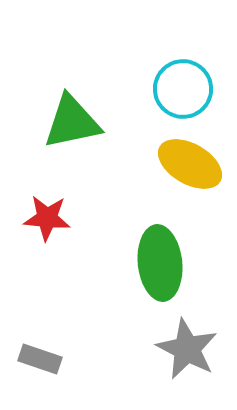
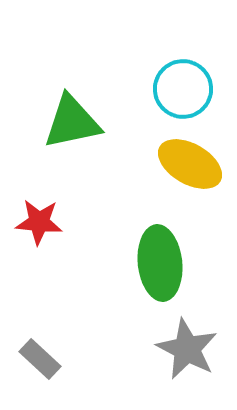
red star: moved 8 px left, 4 px down
gray rectangle: rotated 24 degrees clockwise
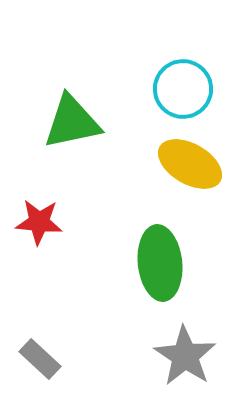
gray star: moved 2 px left, 7 px down; rotated 6 degrees clockwise
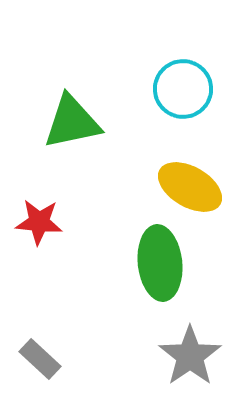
yellow ellipse: moved 23 px down
gray star: moved 5 px right; rotated 4 degrees clockwise
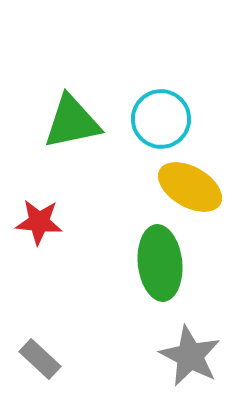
cyan circle: moved 22 px left, 30 px down
gray star: rotated 10 degrees counterclockwise
